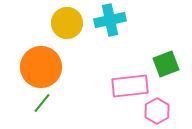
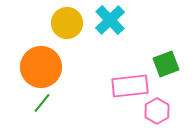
cyan cross: rotated 32 degrees counterclockwise
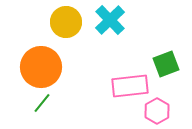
yellow circle: moved 1 px left, 1 px up
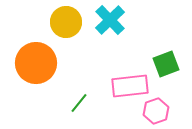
orange circle: moved 5 px left, 4 px up
green line: moved 37 px right
pink hexagon: moved 1 px left; rotated 10 degrees clockwise
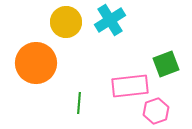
cyan cross: rotated 12 degrees clockwise
green line: rotated 35 degrees counterclockwise
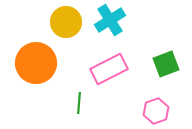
pink rectangle: moved 21 px left, 17 px up; rotated 21 degrees counterclockwise
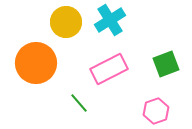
green line: rotated 45 degrees counterclockwise
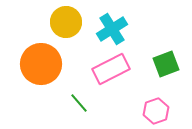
cyan cross: moved 2 px right, 9 px down
orange circle: moved 5 px right, 1 px down
pink rectangle: moved 2 px right
